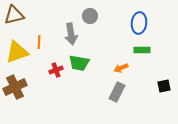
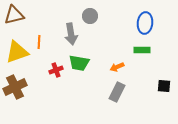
blue ellipse: moved 6 px right
orange arrow: moved 4 px left, 1 px up
black square: rotated 16 degrees clockwise
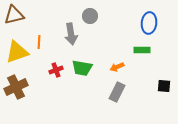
blue ellipse: moved 4 px right
green trapezoid: moved 3 px right, 5 px down
brown cross: moved 1 px right
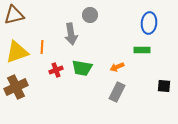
gray circle: moved 1 px up
orange line: moved 3 px right, 5 px down
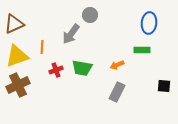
brown triangle: moved 9 px down; rotated 10 degrees counterclockwise
gray arrow: rotated 45 degrees clockwise
yellow triangle: moved 4 px down
orange arrow: moved 2 px up
brown cross: moved 2 px right, 2 px up
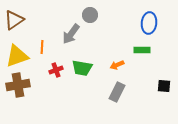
brown triangle: moved 4 px up; rotated 10 degrees counterclockwise
brown cross: rotated 15 degrees clockwise
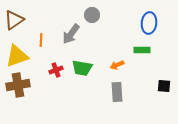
gray circle: moved 2 px right
orange line: moved 1 px left, 7 px up
gray rectangle: rotated 30 degrees counterclockwise
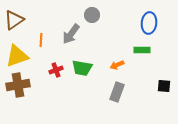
gray rectangle: rotated 24 degrees clockwise
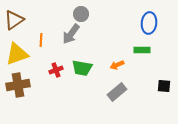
gray circle: moved 11 px left, 1 px up
yellow triangle: moved 2 px up
gray rectangle: rotated 30 degrees clockwise
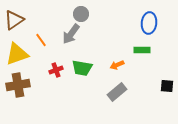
orange line: rotated 40 degrees counterclockwise
black square: moved 3 px right
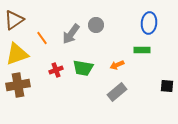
gray circle: moved 15 px right, 11 px down
orange line: moved 1 px right, 2 px up
green trapezoid: moved 1 px right
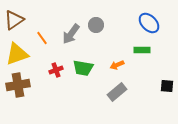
blue ellipse: rotated 50 degrees counterclockwise
